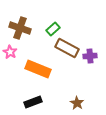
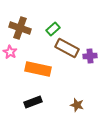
orange rectangle: rotated 10 degrees counterclockwise
brown star: moved 2 px down; rotated 16 degrees counterclockwise
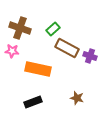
pink star: moved 2 px right, 1 px up; rotated 24 degrees counterclockwise
purple cross: rotated 24 degrees clockwise
brown star: moved 7 px up
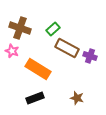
pink star: rotated 16 degrees clockwise
orange rectangle: rotated 20 degrees clockwise
black rectangle: moved 2 px right, 4 px up
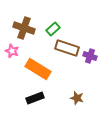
brown cross: moved 4 px right
brown rectangle: rotated 10 degrees counterclockwise
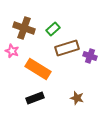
brown rectangle: rotated 35 degrees counterclockwise
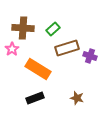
brown cross: moved 1 px left; rotated 15 degrees counterclockwise
pink star: moved 2 px up; rotated 16 degrees clockwise
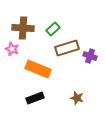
pink star: rotated 16 degrees counterclockwise
orange rectangle: rotated 10 degrees counterclockwise
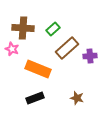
brown rectangle: rotated 25 degrees counterclockwise
purple cross: rotated 24 degrees counterclockwise
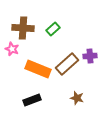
brown rectangle: moved 16 px down
black rectangle: moved 3 px left, 2 px down
